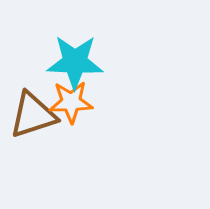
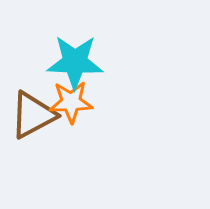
brown triangle: rotated 10 degrees counterclockwise
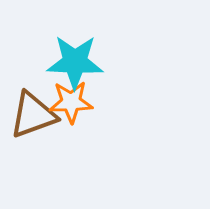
brown triangle: rotated 8 degrees clockwise
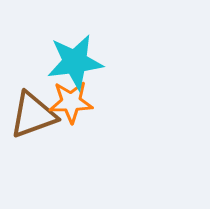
cyan star: rotated 10 degrees counterclockwise
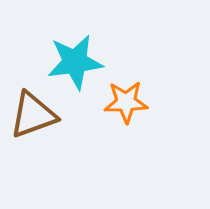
orange star: moved 55 px right
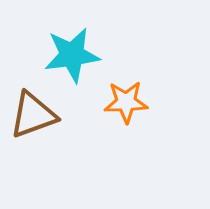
cyan star: moved 3 px left, 7 px up
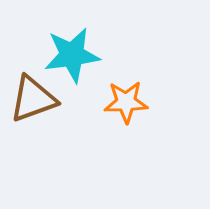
brown triangle: moved 16 px up
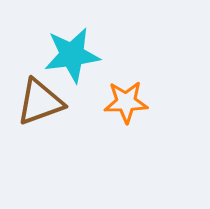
brown triangle: moved 7 px right, 3 px down
